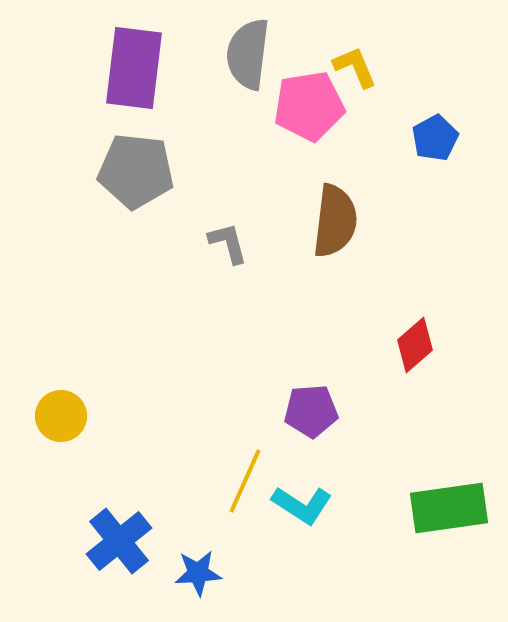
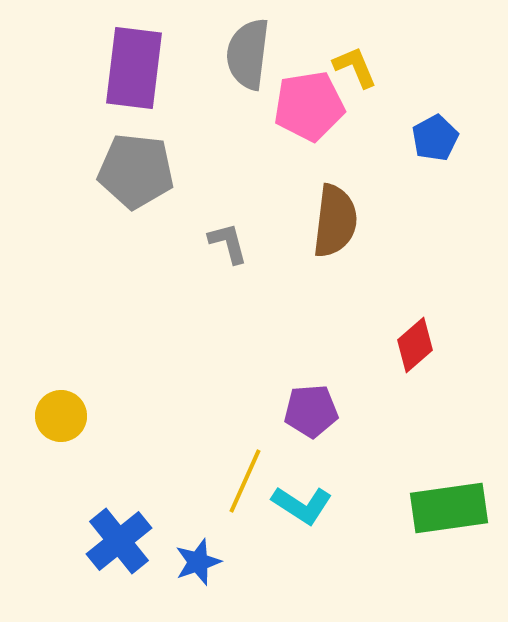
blue star: moved 11 px up; rotated 15 degrees counterclockwise
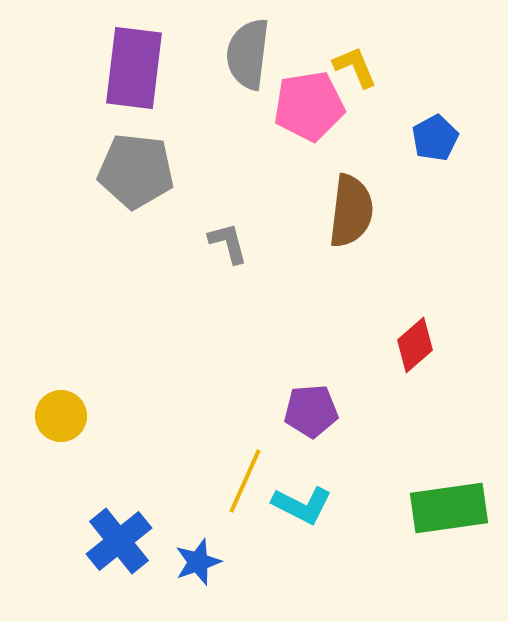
brown semicircle: moved 16 px right, 10 px up
cyan L-shape: rotated 6 degrees counterclockwise
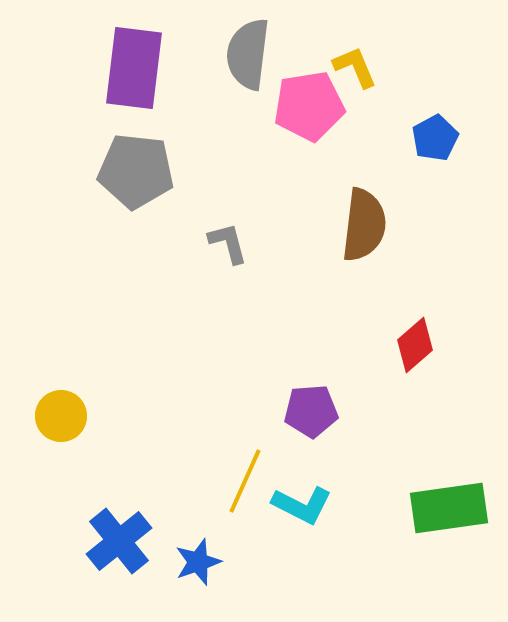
brown semicircle: moved 13 px right, 14 px down
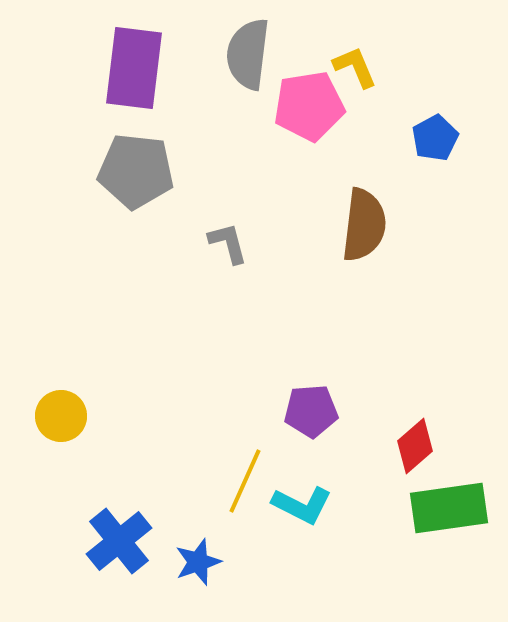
red diamond: moved 101 px down
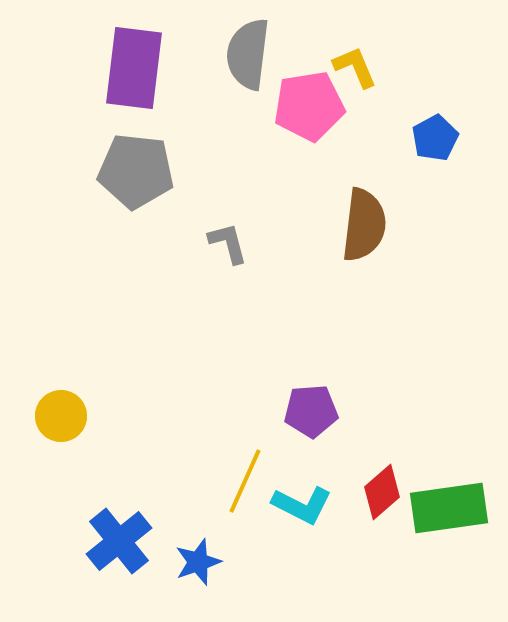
red diamond: moved 33 px left, 46 px down
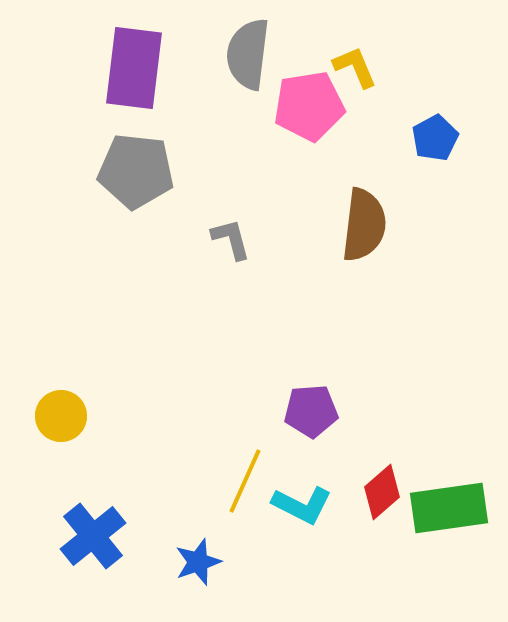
gray L-shape: moved 3 px right, 4 px up
blue cross: moved 26 px left, 5 px up
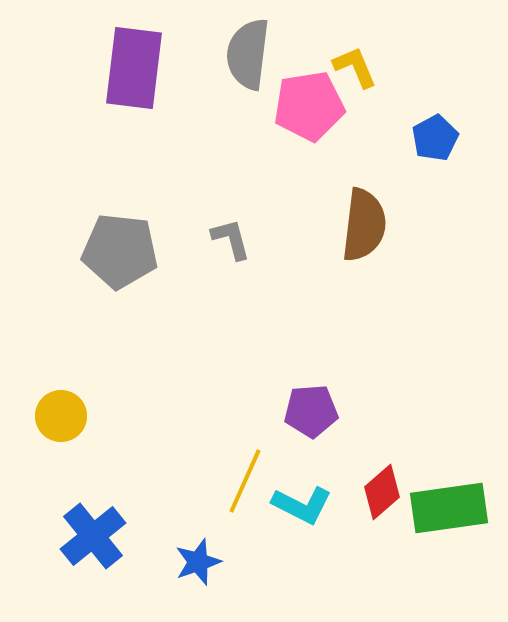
gray pentagon: moved 16 px left, 80 px down
